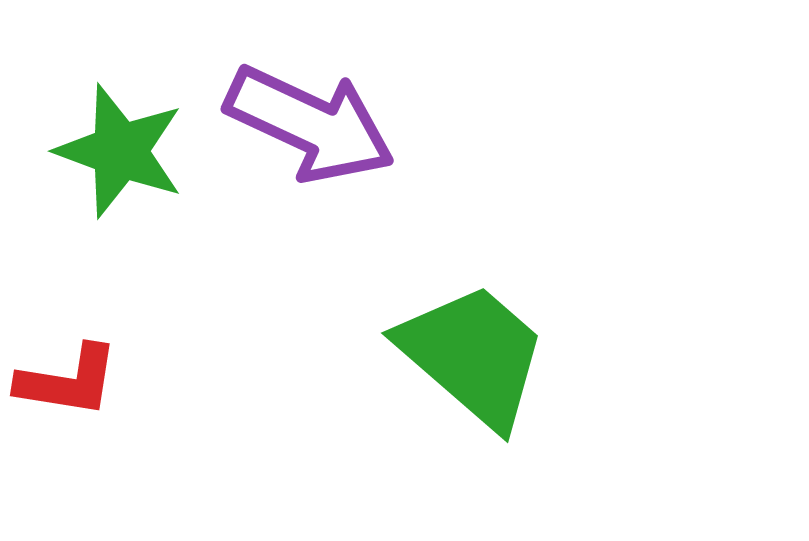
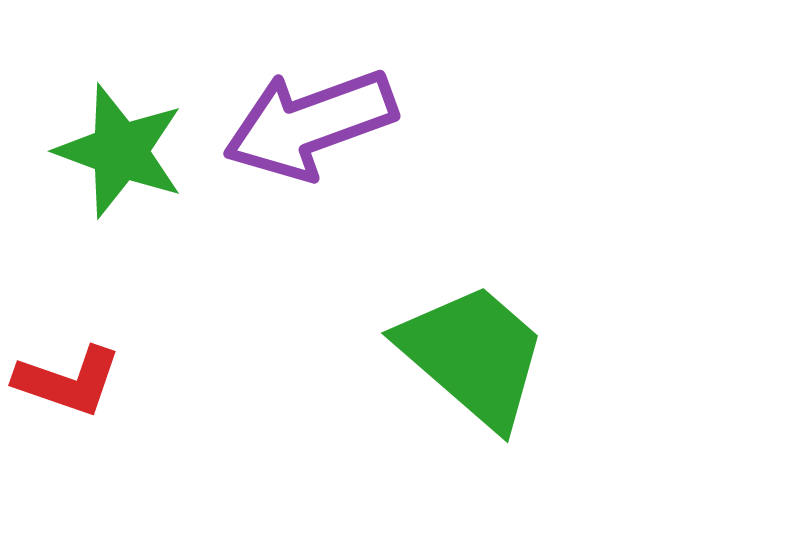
purple arrow: rotated 135 degrees clockwise
red L-shape: rotated 10 degrees clockwise
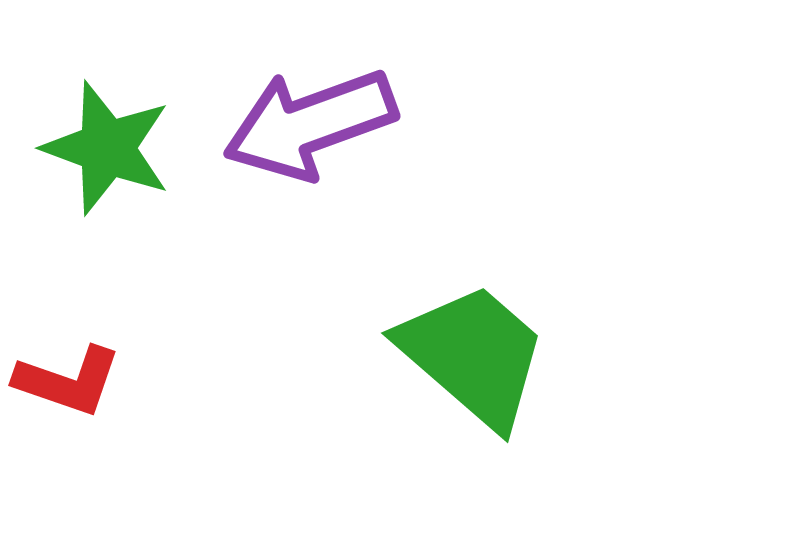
green star: moved 13 px left, 3 px up
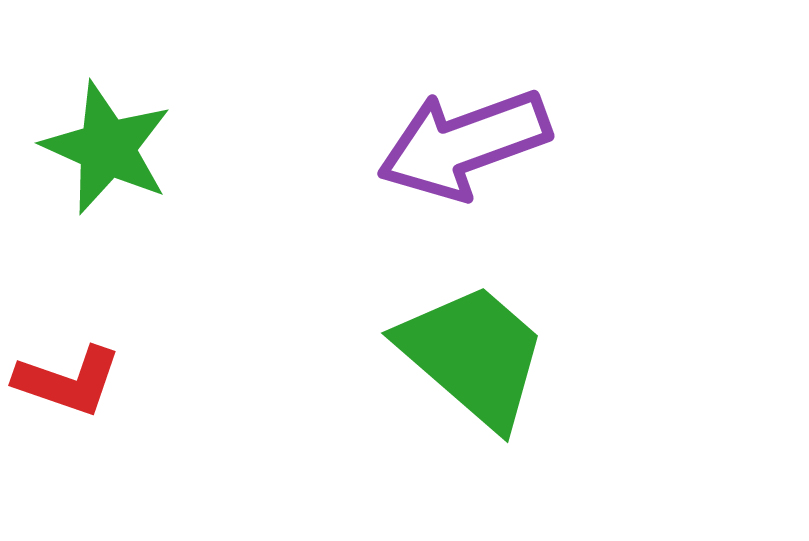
purple arrow: moved 154 px right, 20 px down
green star: rotated 4 degrees clockwise
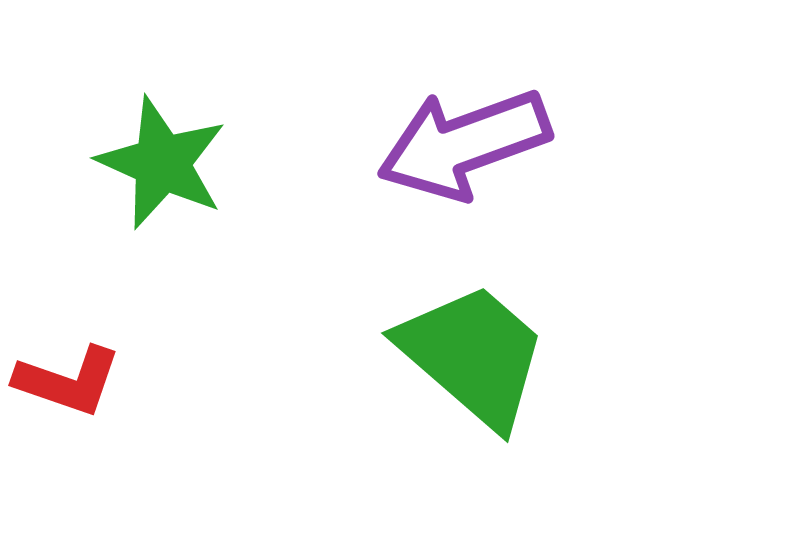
green star: moved 55 px right, 15 px down
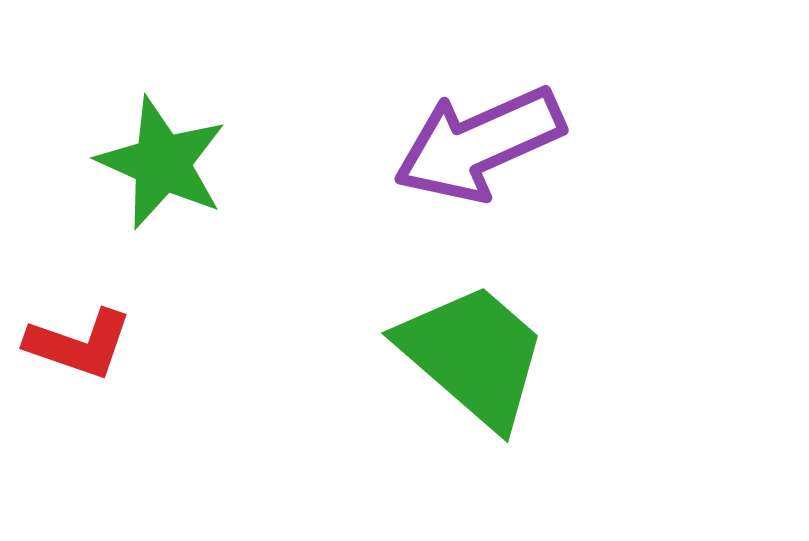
purple arrow: moved 15 px right; rotated 4 degrees counterclockwise
red L-shape: moved 11 px right, 37 px up
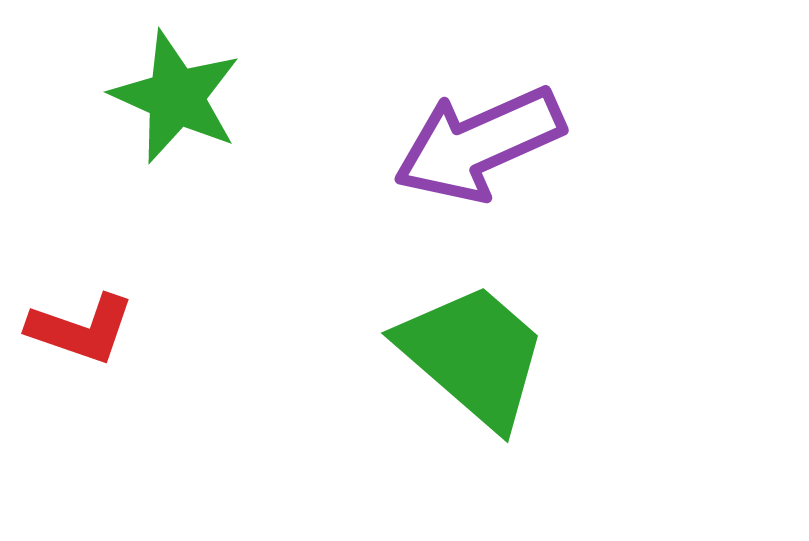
green star: moved 14 px right, 66 px up
red L-shape: moved 2 px right, 15 px up
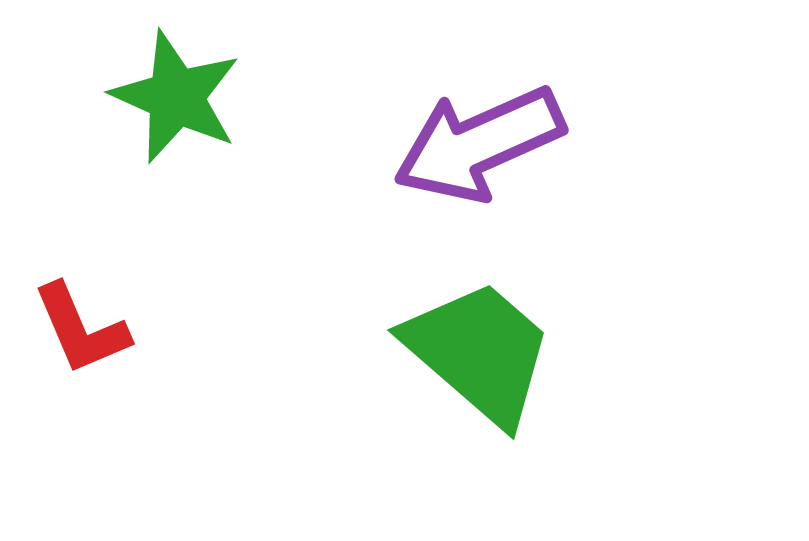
red L-shape: rotated 48 degrees clockwise
green trapezoid: moved 6 px right, 3 px up
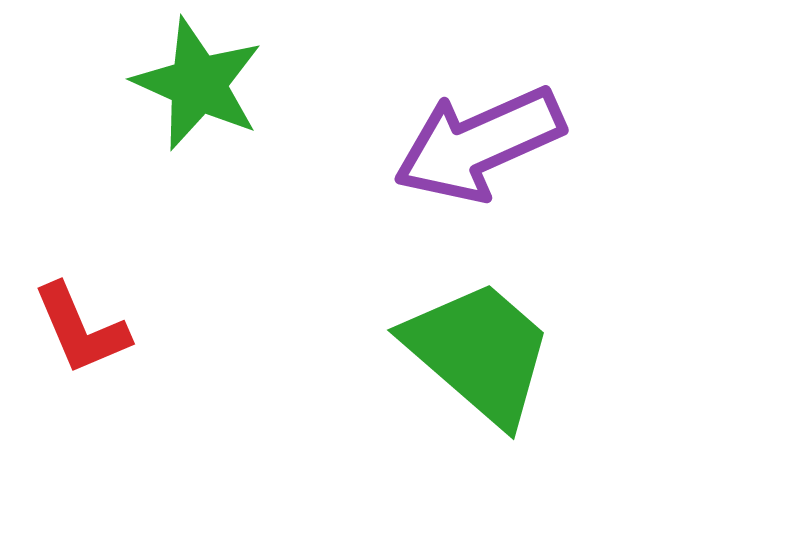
green star: moved 22 px right, 13 px up
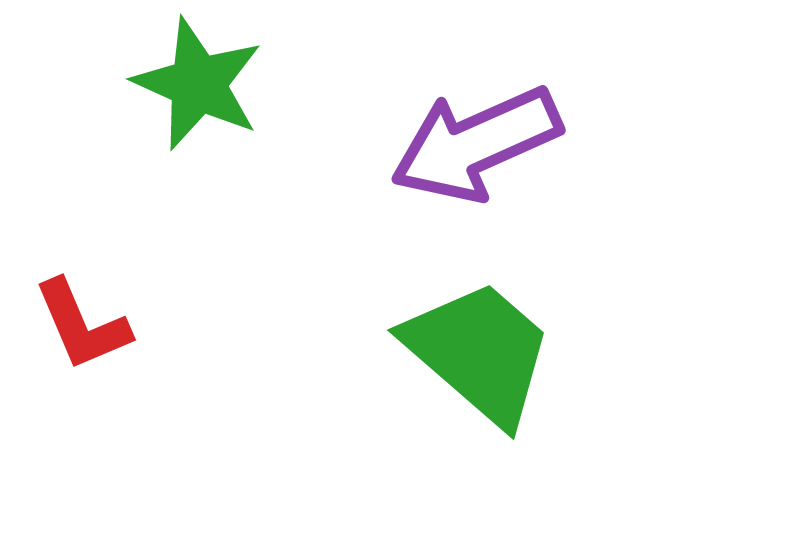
purple arrow: moved 3 px left
red L-shape: moved 1 px right, 4 px up
